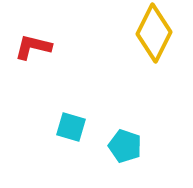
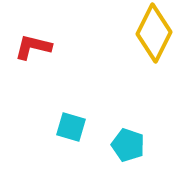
cyan pentagon: moved 3 px right, 1 px up
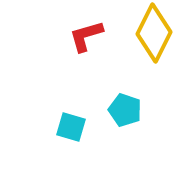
red L-shape: moved 53 px right, 11 px up; rotated 30 degrees counterclockwise
cyan pentagon: moved 3 px left, 35 px up
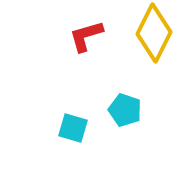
cyan square: moved 2 px right, 1 px down
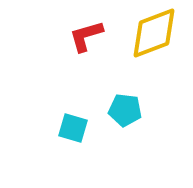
yellow diamond: rotated 42 degrees clockwise
cyan pentagon: rotated 12 degrees counterclockwise
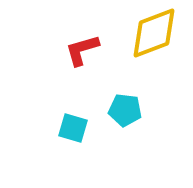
red L-shape: moved 4 px left, 14 px down
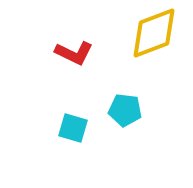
red L-shape: moved 8 px left, 3 px down; rotated 138 degrees counterclockwise
